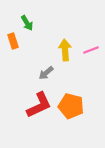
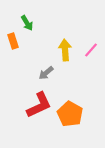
pink line: rotated 28 degrees counterclockwise
orange pentagon: moved 1 px left, 8 px down; rotated 15 degrees clockwise
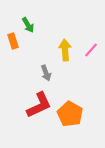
green arrow: moved 1 px right, 2 px down
gray arrow: rotated 70 degrees counterclockwise
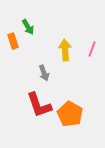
green arrow: moved 2 px down
pink line: moved 1 px right, 1 px up; rotated 21 degrees counterclockwise
gray arrow: moved 2 px left
red L-shape: rotated 96 degrees clockwise
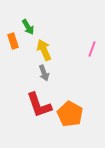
yellow arrow: moved 21 px left; rotated 20 degrees counterclockwise
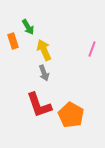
orange pentagon: moved 1 px right, 1 px down
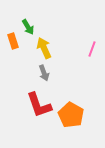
yellow arrow: moved 2 px up
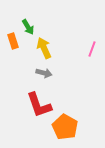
gray arrow: rotated 56 degrees counterclockwise
orange pentagon: moved 6 px left, 12 px down
